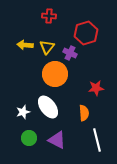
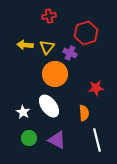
red cross: rotated 16 degrees counterclockwise
white ellipse: moved 1 px right, 1 px up
white star: rotated 24 degrees counterclockwise
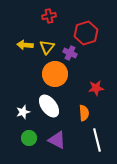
white star: rotated 24 degrees clockwise
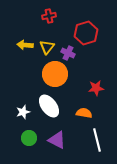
purple cross: moved 2 px left
orange semicircle: rotated 77 degrees counterclockwise
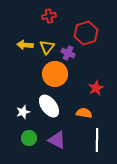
red star: rotated 21 degrees counterclockwise
white line: rotated 15 degrees clockwise
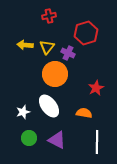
white line: moved 2 px down
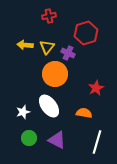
white line: rotated 15 degrees clockwise
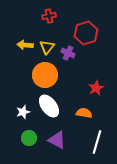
orange circle: moved 10 px left, 1 px down
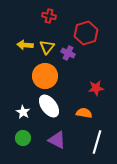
red cross: rotated 24 degrees clockwise
orange circle: moved 1 px down
red star: rotated 21 degrees clockwise
white star: rotated 24 degrees counterclockwise
green circle: moved 6 px left
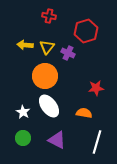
red hexagon: moved 2 px up
